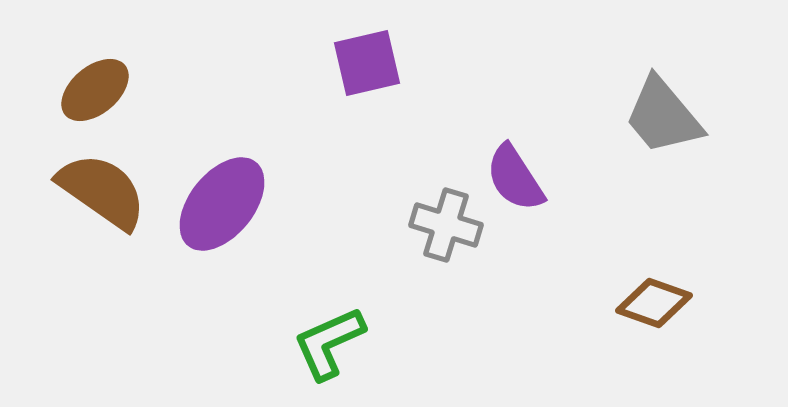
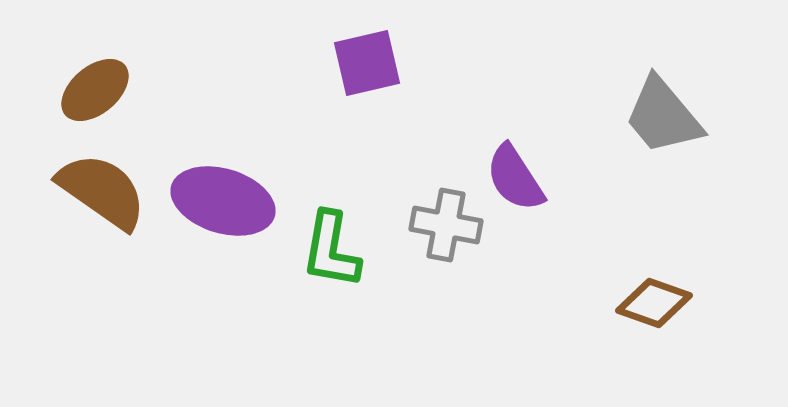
purple ellipse: moved 1 px right, 3 px up; rotated 68 degrees clockwise
gray cross: rotated 6 degrees counterclockwise
green L-shape: moved 2 px right, 93 px up; rotated 56 degrees counterclockwise
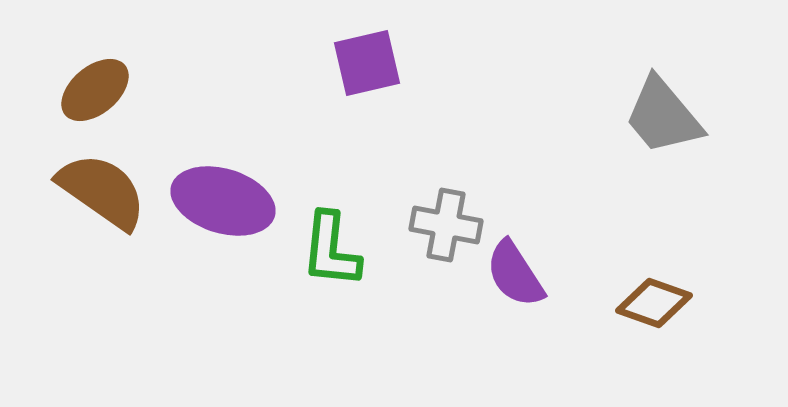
purple semicircle: moved 96 px down
green L-shape: rotated 4 degrees counterclockwise
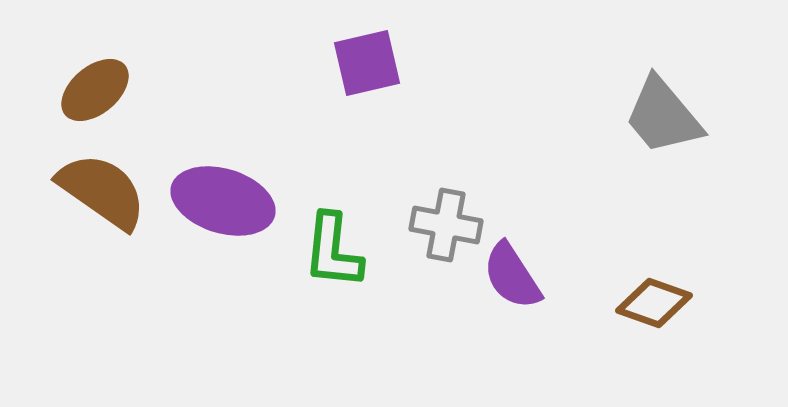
green L-shape: moved 2 px right, 1 px down
purple semicircle: moved 3 px left, 2 px down
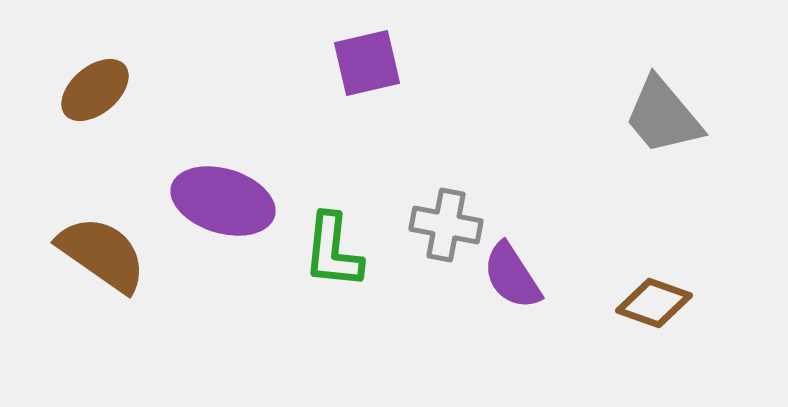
brown semicircle: moved 63 px down
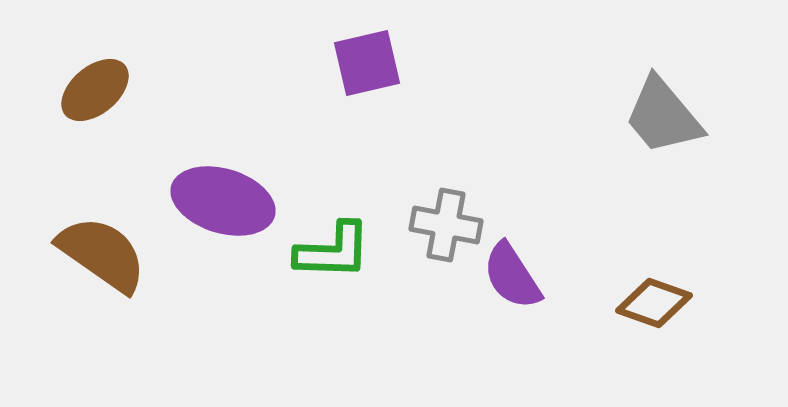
green L-shape: rotated 94 degrees counterclockwise
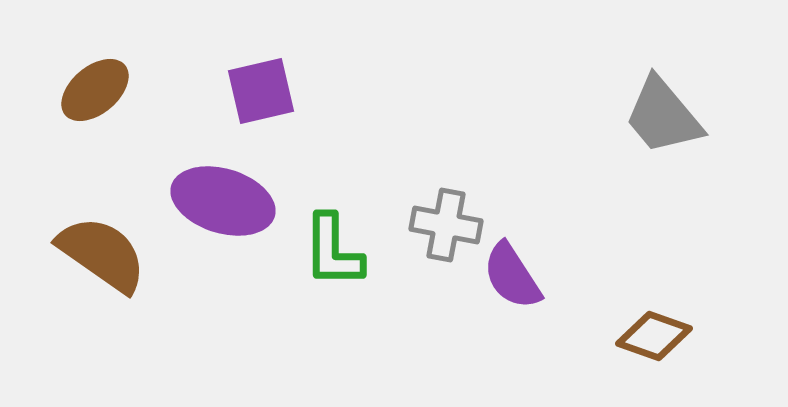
purple square: moved 106 px left, 28 px down
green L-shape: rotated 88 degrees clockwise
brown diamond: moved 33 px down
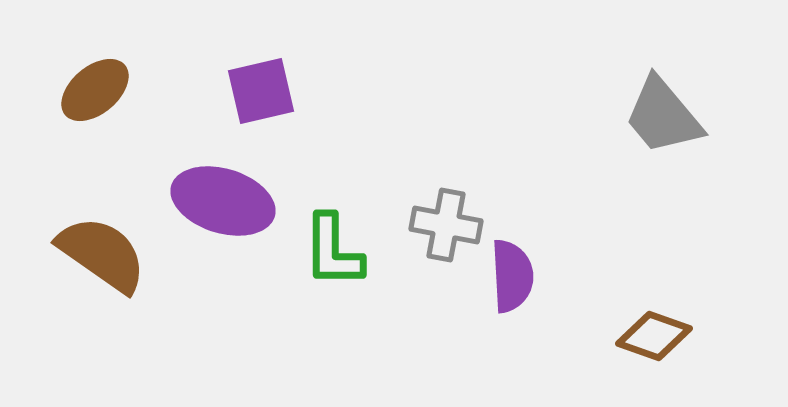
purple semicircle: rotated 150 degrees counterclockwise
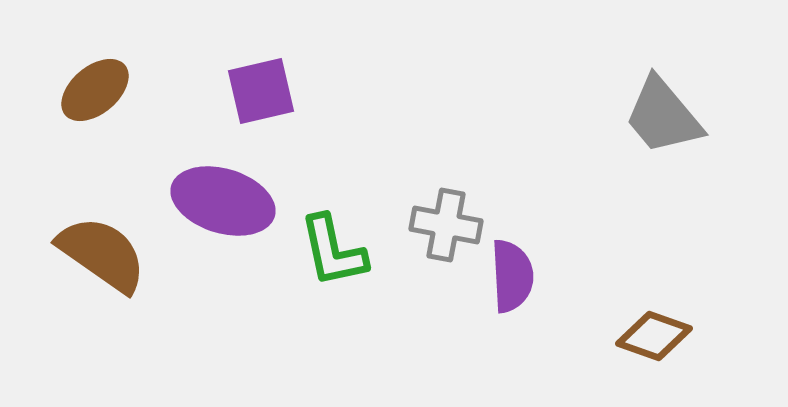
green L-shape: rotated 12 degrees counterclockwise
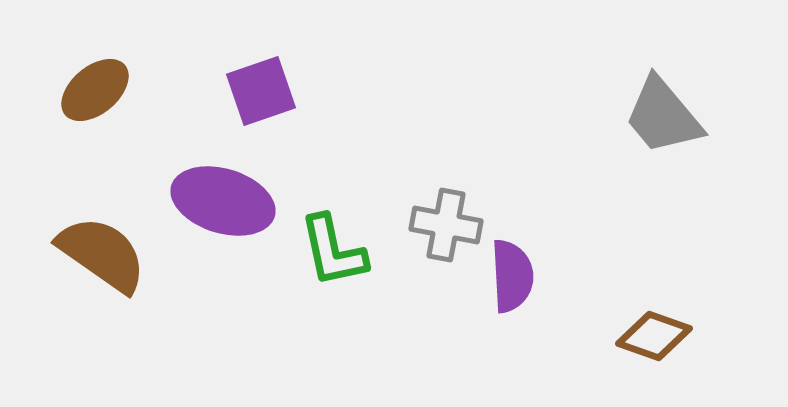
purple square: rotated 6 degrees counterclockwise
